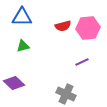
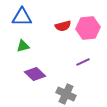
purple line: moved 1 px right
purple diamond: moved 21 px right, 9 px up
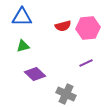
purple line: moved 3 px right, 1 px down
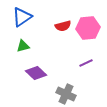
blue triangle: rotated 35 degrees counterclockwise
purple diamond: moved 1 px right, 1 px up
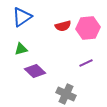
green triangle: moved 2 px left, 3 px down
purple diamond: moved 1 px left, 2 px up
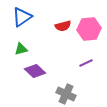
pink hexagon: moved 1 px right, 1 px down
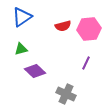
purple line: rotated 40 degrees counterclockwise
